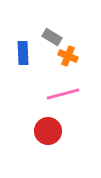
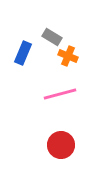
blue rectangle: rotated 25 degrees clockwise
pink line: moved 3 px left
red circle: moved 13 px right, 14 px down
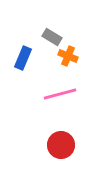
blue rectangle: moved 5 px down
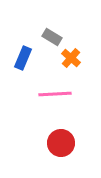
orange cross: moved 3 px right, 2 px down; rotated 18 degrees clockwise
pink line: moved 5 px left; rotated 12 degrees clockwise
red circle: moved 2 px up
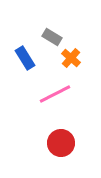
blue rectangle: moved 2 px right; rotated 55 degrees counterclockwise
pink line: rotated 24 degrees counterclockwise
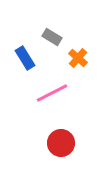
orange cross: moved 7 px right
pink line: moved 3 px left, 1 px up
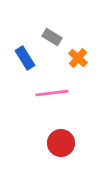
pink line: rotated 20 degrees clockwise
